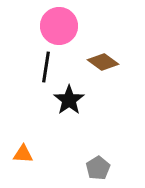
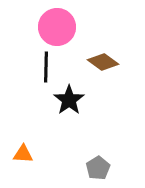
pink circle: moved 2 px left, 1 px down
black line: rotated 8 degrees counterclockwise
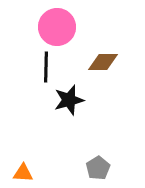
brown diamond: rotated 36 degrees counterclockwise
black star: rotated 20 degrees clockwise
orange triangle: moved 19 px down
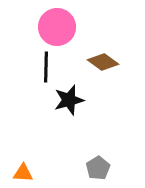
brown diamond: rotated 36 degrees clockwise
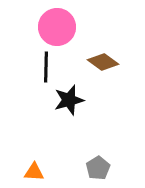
orange triangle: moved 11 px right, 1 px up
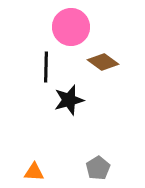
pink circle: moved 14 px right
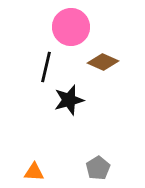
brown diamond: rotated 12 degrees counterclockwise
black line: rotated 12 degrees clockwise
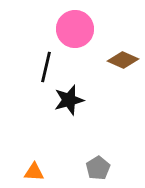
pink circle: moved 4 px right, 2 px down
brown diamond: moved 20 px right, 2 px up
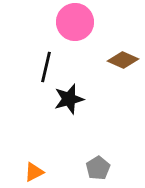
pink circle: moved 7 px up
black star: moved 1 px up
orange triangle: rotated 30 degrees counterclockwise
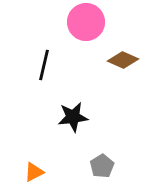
pink circle: moved 11 px right
black line: moved 2 px left, 2 px up
black star: moved 4 px right, 18 px down; rotated 8 degrees clockwise
gray pentagon: moved 4 px right, 2 px up
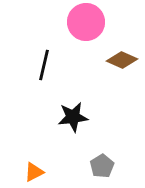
brown diamond: moved 1 px left
